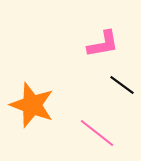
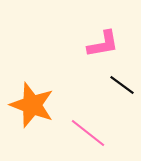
pink line: moved 9 px left
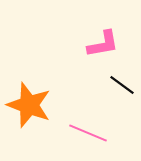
orange star: moved 3 px left
pink line: rotated 15 degrees counterclockwise
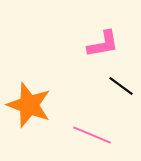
black line: moved 1 px left, 1 px down
pink line: moved 4 px right, 2 px down
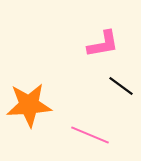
orange star: rotated 24 degrees counterclockwise
pink line: moved 2 px left
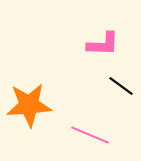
pink L-shape: rotated 12 degrees clockwise
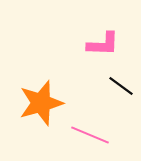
orange star: moved 12 px right, 2 px up; rotated 12 degrees counterclockwise
